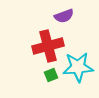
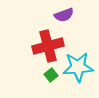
purple semicircle: moved 1 px up
green square: rotated 16 degrees counterclockwise
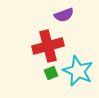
cyan star: moved 4 px down; rotated 28 degrees clockwise
green square: moved 2 px up; rotated 16 degrees clockwise
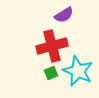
purple semicircle: rotated 12 degrees counterclockwise
red cross: moved 4 px right
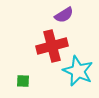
green square: moved 28 px left, 8 px down; rotated 24 degrees clockwise
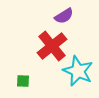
purple semicircle: moved 1 px down
red cross: rotated 24 degrees counterclockwise
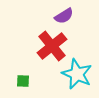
cyan star: moved 1 px left, 3 px down
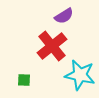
cyan star: moved 3 px right, 1 px down; rotated 12 degrees counterclockwise
green square: moved 1 px right, 1 px up
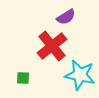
purple semicircle: moved 2 px right, 1 px down
green square: moved 1 px left, 2 px up
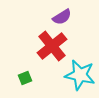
purple semicircle: moved 4 px left
green square: moved 2 px right; rotated 24 degrees counterclockwise
